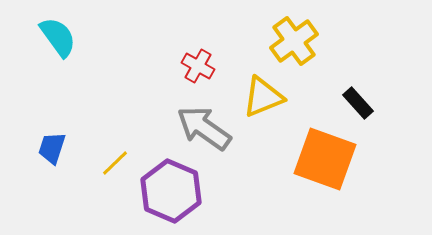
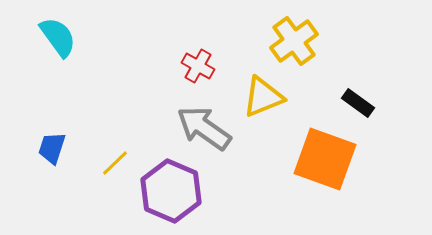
black rectangle: rotated 12 degrees counterclockwise
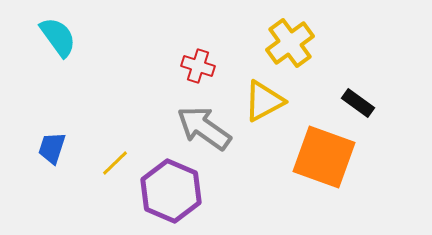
yellow cross: moved 4 px left, 2 px down
red cross: rotated 12 degrees counterclockwise
yellow triangle: moved 1 px right, 4 px down; rotated 6 degrees counterclockwise
orange square: moved 1 px left, 2 px up
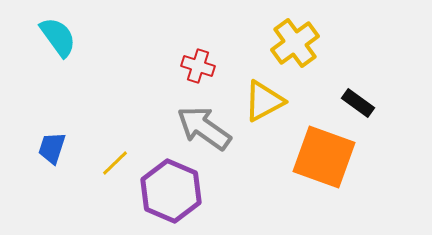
yellow cross: moved 5 px right
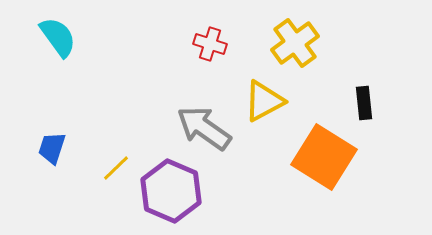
red cross: moved 12 px right, 22 px up
black rectangle: moved 6 px right; rotated 48 degrees clockwise
orange square: rotated 12 degrees clockwise
yellow line: moved 1 px right, 5 px down
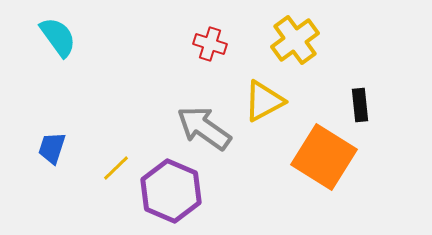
yellow cross: moved 3 px up
black rectangle: moved 4 px left, 2 px down
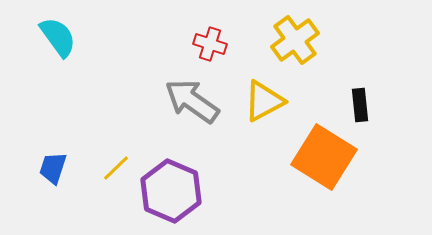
gray arrow: moved 12 px left, 27 px up
blue trapezoid: moved 1 px right, 20 px down
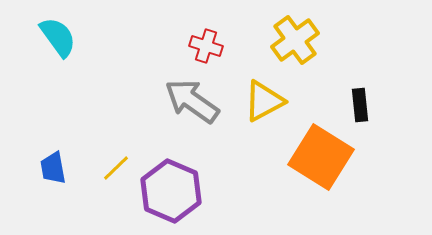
red cross: moved 4 px left, 2 px down
orange square: moved 3 px left
blue trapezoid: rotated 28 degrees counterclockwise
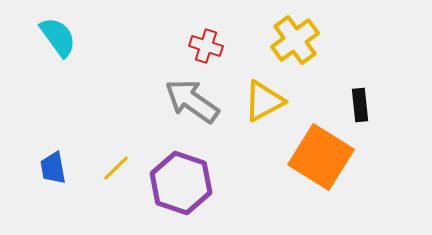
purple hexagon: moved 10 px right, 8 px up; rotated 4 degrees counterclockwise
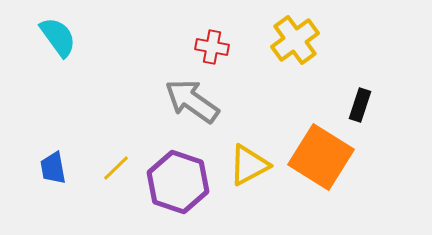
red cross: moved 6 px right, 1 px down; rotated 8 degrees counterclockwise
yellow triangle: moved 15 px left, 64 px down
black rectangle: rotated 24 degrees clockwise
purple hexagon: moved 3 px left, 1 px up
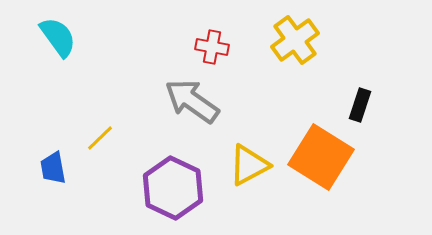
yellow line: moved 16 px left, 30 px up
purple hexagon: moved 5 px left, 6 px down; rotated 6 degrees clockwise
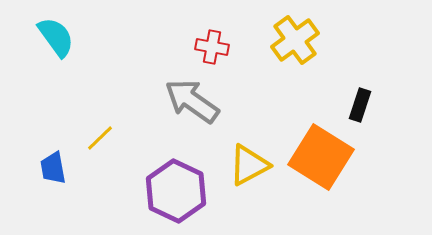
cyan semicircle: moved 2 px left
purple hexagon: moved 3 px right, 3 px down
